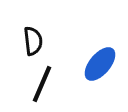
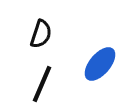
black semicircle: moved 8 px right, 7 px up; rotated 24 degrees clockwise
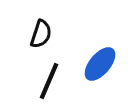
black line: moved 7 px right, 3 px up
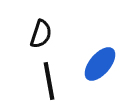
black line: rotated 33 degrees counterclockwise
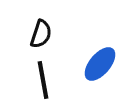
black line: moved 6 px left, 1 px up
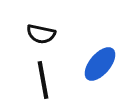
black semicircle: rotated 84 degrees clockwise
